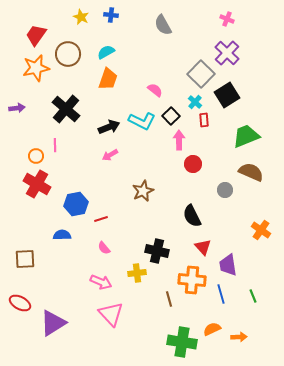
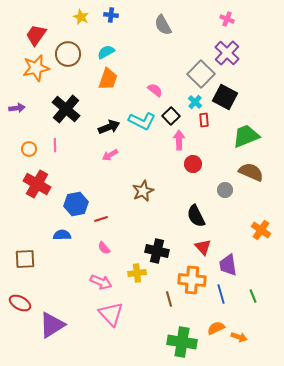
black square at (227, 95): moved 2 px left, 2 px down; rotated 30 degrees counterclockwise
orange circle at (36, 156): moved 7 px left, 7 px up
black semicircle at (192, 216): moved 4 px right
purple triangle at (53, 323): moved 1 px left, 2 px down
orange semicircle at (212, 329): moved 4 px right, 1 px up
orange arrow at (239, 337): rotated 21 degrees clockwise
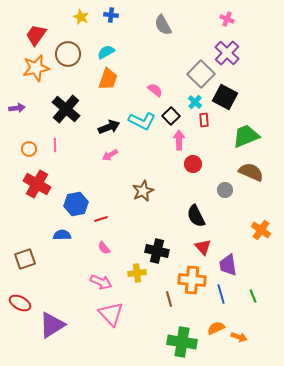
brown square at (25, 259): rotated 15 degrees counterclockwise
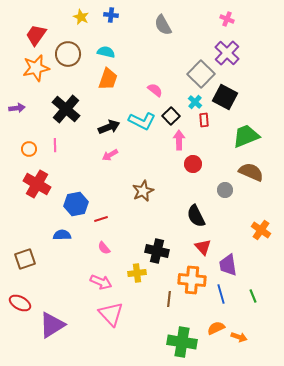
cyan semicircle at (106, 52): rotated 42 degrees clockwise
brown line at (169, 299): rotated 21 degrees clockwise
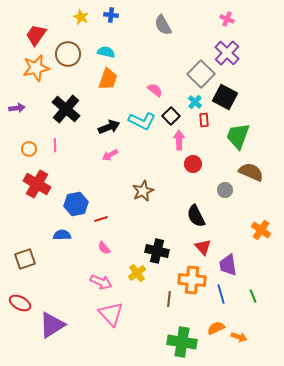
green trapezoid at (246, 136): moved 8 px left; rotated 48 degrees counterclockwise
yellow cross at (137, 273): rotated 30 degrees counterclockwise
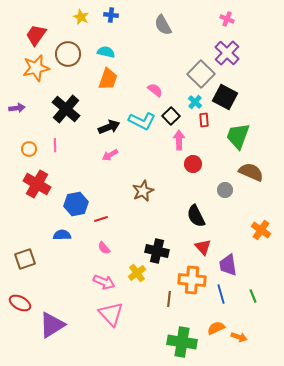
pink arrow at (101, 282): moved 3 px right
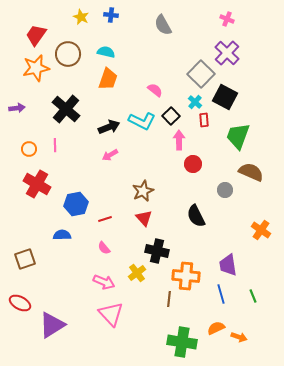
red line at (101, 219): moved 4 px right
red triangle at (203, 247): moved 59 px left, 29 px up
orange cross at (192, 280): moved 6 px left, 4 px up
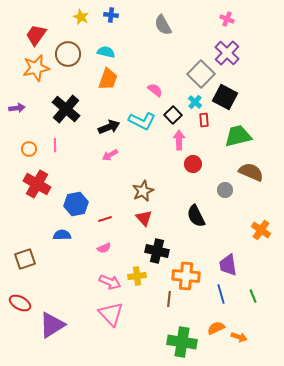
black square at (171, 116): moved 2 px right, 1 px up
green trapezoid at (238, 136): rotated 56 degrees clockwise
pink semicircle at (104, 248): rotated 72 degrees counterclockwise
yellow cross at (137, 273): moved 3 px down; rotated 30 degrees clockwise
pink arrow at (104, 282): moved 6 px right
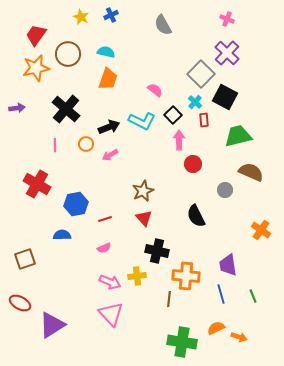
blue cross at (111, 15): rotated 32 degrees counterclockwise
orange circle at (29, 149): moved 57 px right, 5 px up
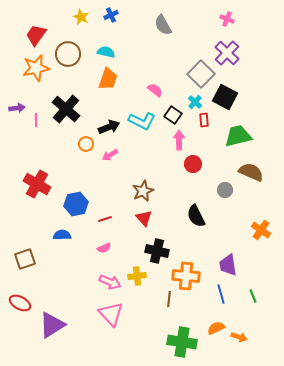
black square at (173, 115): rotated 12 degrees counterclockwise
pink line at (55, 145): moved 19 px left, 25 px up
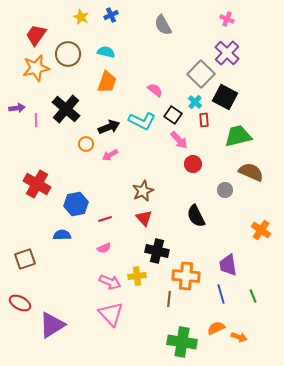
orange trapezoid at (108, 79): moved 1 px left, 3 px down
pink arrow at (179, 140): rotated 138 degrees clockwise
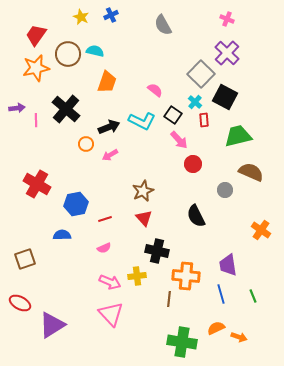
cyan semicircle at (106, 52): moved 11 px left, 1 px up
